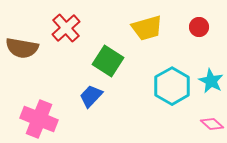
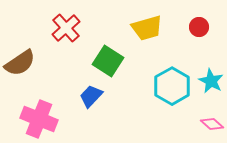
brown semicircle: moved 2 px left, 15 px down; rotated 44 degrees counterclockwise
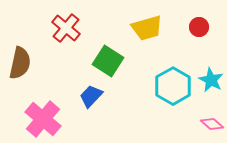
red cross: rotated 8 degrees counterclockwise
brown semicircle: rotated 44 degrees counterclockwise
cyan star: moved 1 px up
cyan hexagon: moved 1 px right
pink cross: moved 4 px right; rotated 18 degrees clockwise
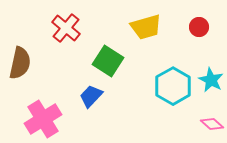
yellow trapezoid: moved 1 px left, 1 px up
pink cross: rotated 18 degrees clockwise
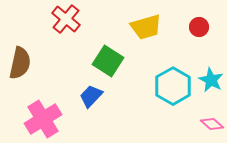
red cross: moved 9 px up
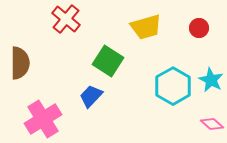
red circle: moved 1 px down
brown semicircle: rotated 12 degrees counterclockwise
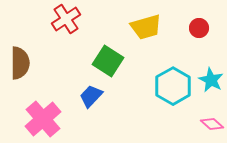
red cross: rotated 16 degrees clockwise
pink cross: rotated 9 degrees counterclockwise
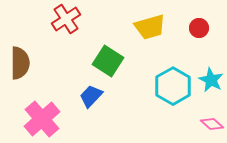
yellow trapezoid: moved 4 px right
pink cross: moved 1 px left
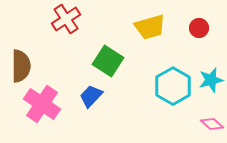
brown semicircle: moved 1 px right, 3 px down
cyan star: rotated 30 degrees clockwise
pink cross: moved 15 px up; rotated 15 degrees counterclockwise
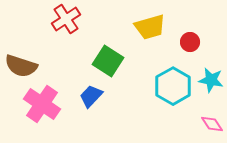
red circle: moved 9 px left, 14 px down
brown semicircle: rotated 108 degrees clockwise
cyan star: rotated 25 degrees clockwise
pink diamond: rotated 15 degrees clockwise
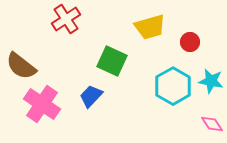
green square: moved 4 px right; rotated 8 degrees counterclockwise
brown semicircle: rotated 20 degrees clockwise
cyan star: moved 1 px down
